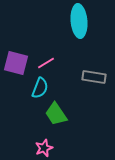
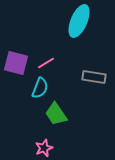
cyan ellipse: rotated 28 degrees clockwise
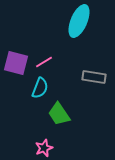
pink line: moved 2 px left, 1 px up
green trapezoid: moved 3 px right
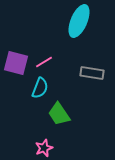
gray rectangle: moved 2 px left, 4 px up
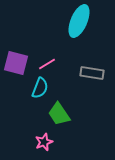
pink line: moved 3 px right, 2 px down
pink star: moved 6 px up
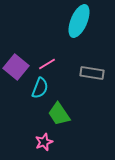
purple square: moved 4 px down; rotated 25 degrees clockwise
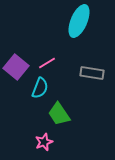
pink line: moved 1 px up
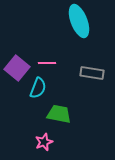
cyan ellipse: rotated 44 degrees counterclockwise
pink line: rotated 30 degrees clockwise
purple square: moved 1 px right, 1 px down
cyan semicircle: moved 2 px left
green trapezoid: rotated 135 degrees clockwise
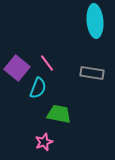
cyan ellipse: moved 16 px right; rotated 16 degrees clockwise
pink line: rotated 54 degrees clockwise
